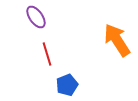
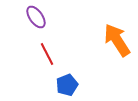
red line: rotated 10 degrees counterclockwise
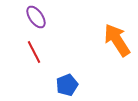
red line: moved 13 px left, 2 px up
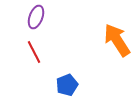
purple ellipse: rotated 55 degrees clockwise
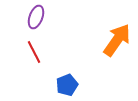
orange arrow: rotated 68 degrees clockwise
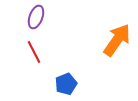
blue pentagon: moved 1 px left, 1 px up
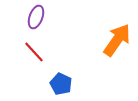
red line: rotated 15 degrees counterclockwise
blue pentagon: moved 5 px left; rotated 25 degrees counterclockwise
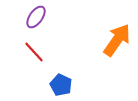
purple ellipse: rotated 15 degrees clockwise
blue pentagon: moved 1 px down
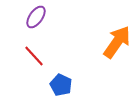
orange arrow: moved 2 px down
red line: moved 4 px down
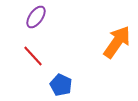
red line: moved 1 px left
